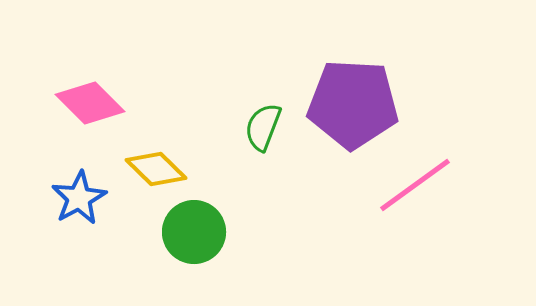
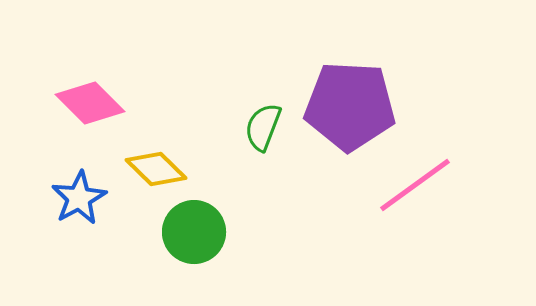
purple pentagon: moved 3 px left, 2 px down
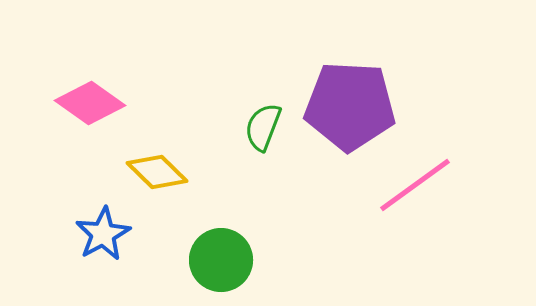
pink diamond: rotated 10 degrees counterclockwise
yellow diamond: moved 1 px right, 3 px down
blue star: moved 24 px right, 36 px down
green circle: moved 27 px right, 28 px down
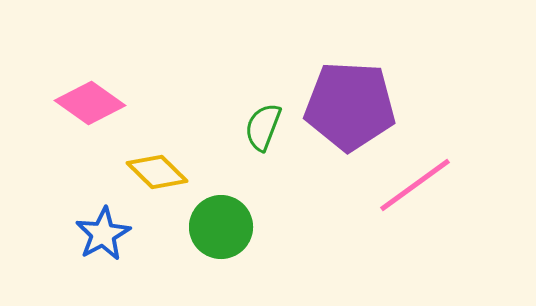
green circle: moved 33 px up
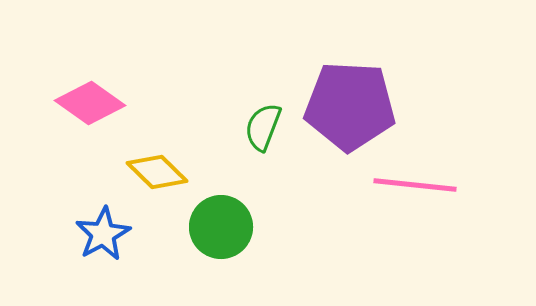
pink line: rotated 42 degrees clockwise
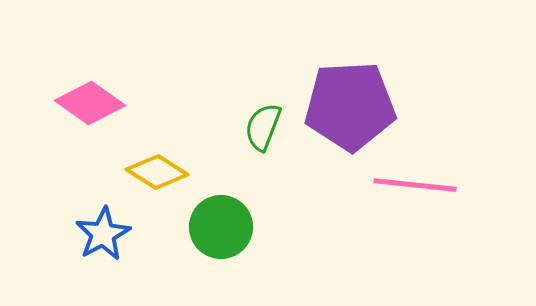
purple pentagon: rotated 6 degrees counterclockwise
yellow diamond: rotated 12 degrees counterclockwise
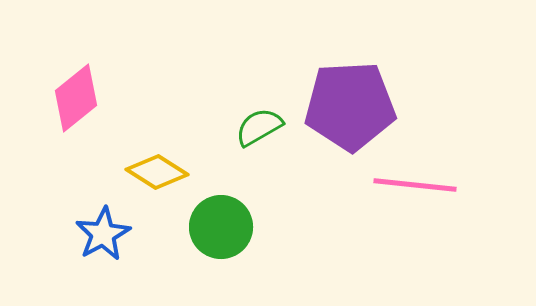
pink diamond: moved 14 px left, 5 px up; rotated 74 degrees counterclockwise
green semicircle: moved 4 px left; rotated 39 degrees clockwise
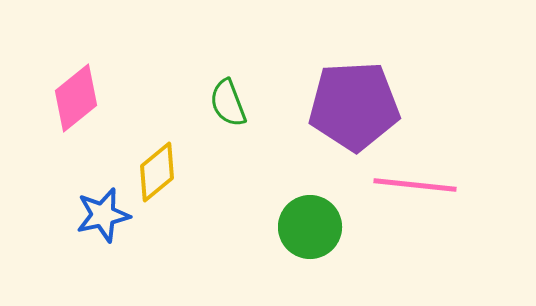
purple pentagon: moved 4 px right
green semicircle: moved 31 px left, 24 px up; rotated 81 degrees counterclockwise
yellow diamond: rotated 72 degrees counterclockwise
green circle: moved 89 px right
blue star: moved 19 px up; rotated 16 degrees clockwise
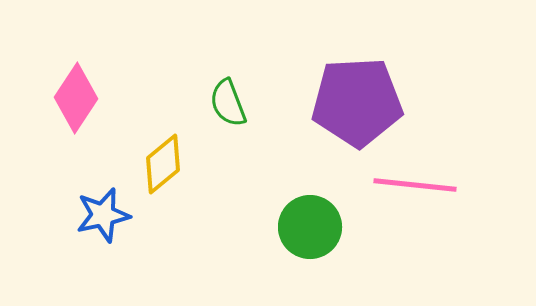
pink diamond: rotated 18 degrees counterclockwise
purple pentagon: moved 3 px right, 4 px up
yellow diamond: moved 6 px right, 8 px up
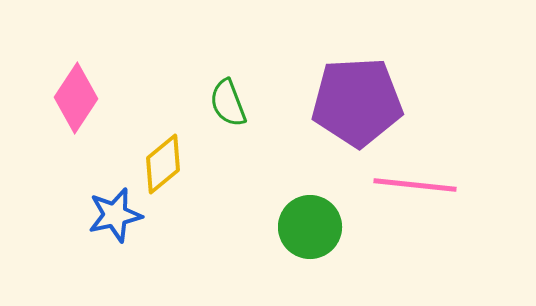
blue star: moved 12 px right
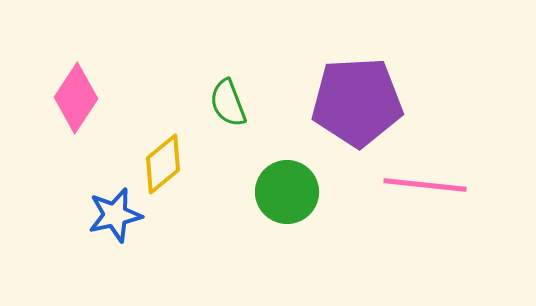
pink line: moved 10 px right
green circle: moved 23 px left, 35 px up
